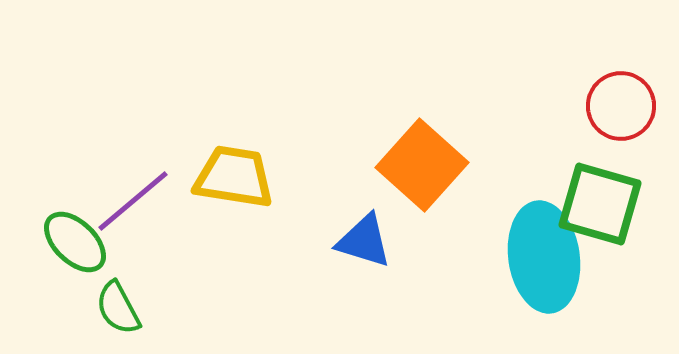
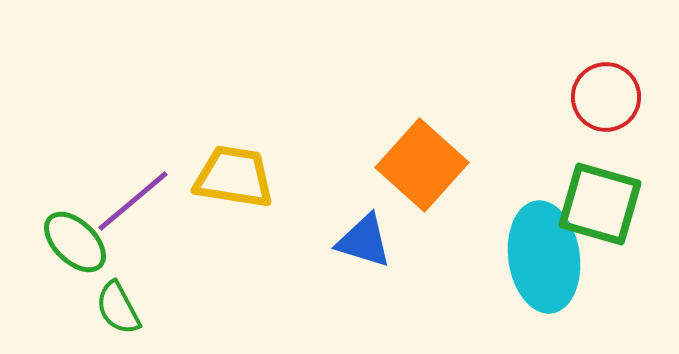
red circle: moved 15 px left, 9 px up
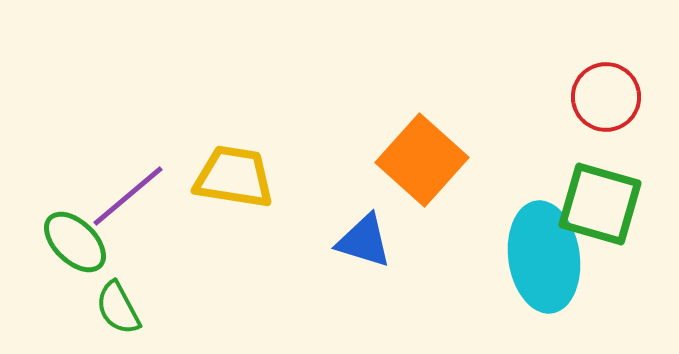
orange square: moved 5 px up
purple line: moved 5 px left, 5 px up
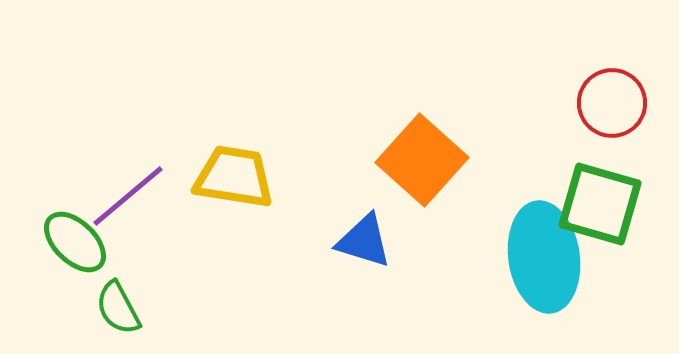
red circle: moved 6 px right, 6 px down
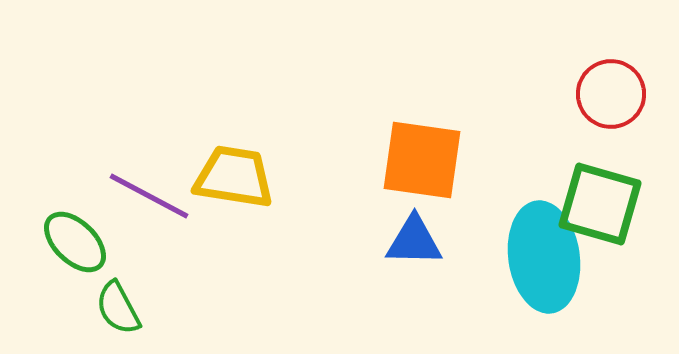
red circle: moved 1 px left, 9 px up
orange square: rotated 34 degrees counterclockwise
purple line: moved 21 px right; rotated 68 degrees clockwise
blue triangle: moved 50 px right; rotated 16 degrees counterclockwise
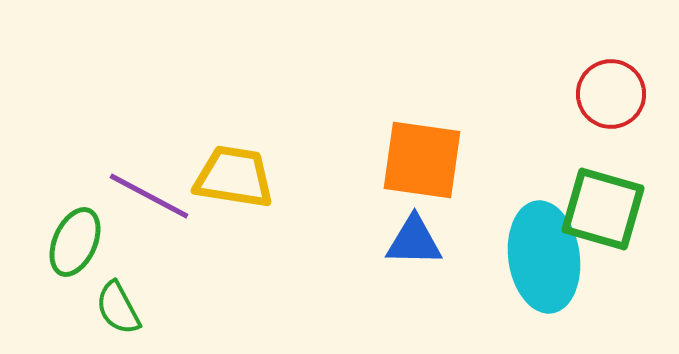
green square: moved 3 px right, 5 px down
green ellipse: rotated 70 degrees clockwise
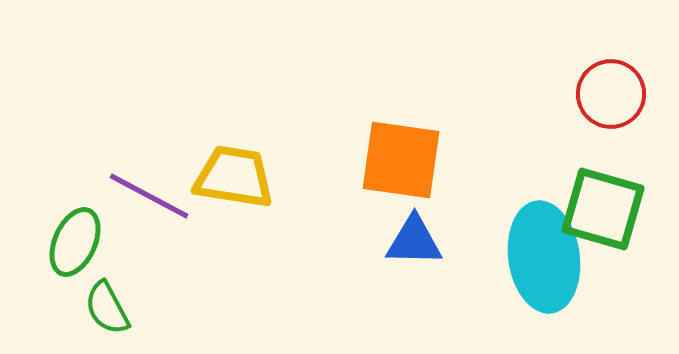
orange square: moved 21 px left
green semicircle: moved 11 px left
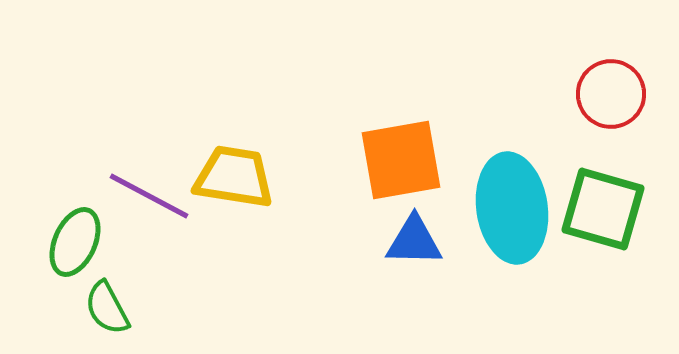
orange square: rotated 18 degrees counterclockwise
cyan ellipse: moved 32 px left, 49 px up
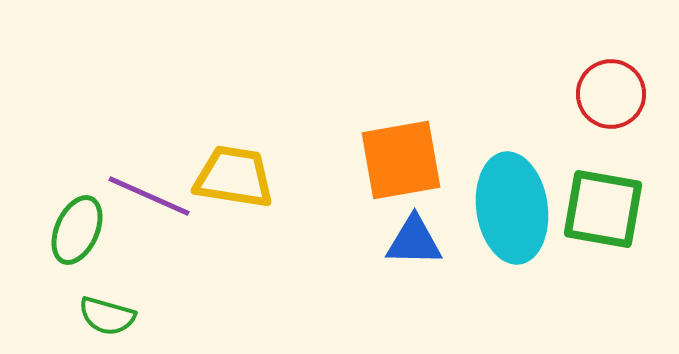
purple line: rotated 4 degrees counterclockwise
green square: rotated 6 degrees counterclockwise
green ellipse: moved 2 px right, 12 px up
green semicircle: moved 8 px down; rotated 46 degrees counterclockwise
